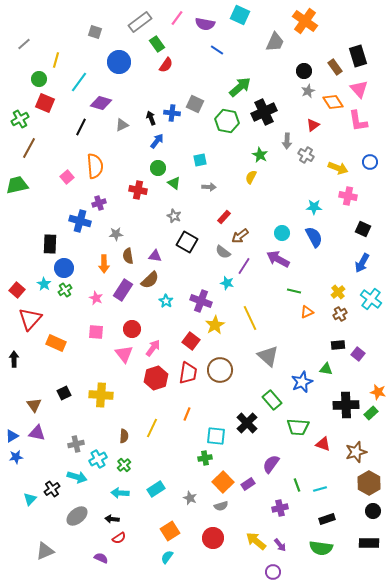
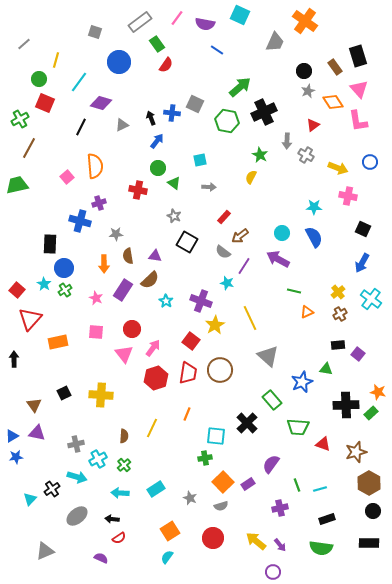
orange rectangle at (56, 343): moved 2 px right, 1 px up; rotated 36 degrees counterclockwise
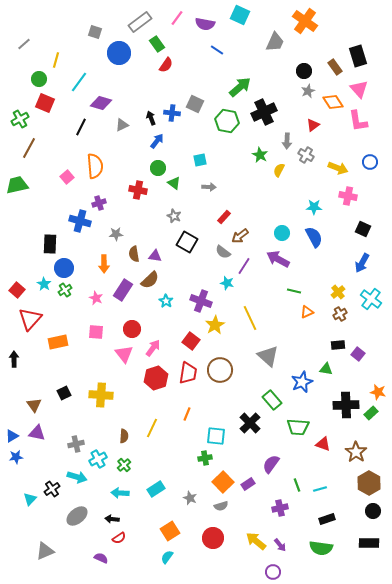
blue circle at (119, 62): moved 9 px up
yellow semicircle at (251, 177): moved 28 px right, 7 px up
brown semicircle at (128, 256): moved 6 px right, 2 px up
black cross at (247, 423): moved 3 px right
brown star at (356, 452): rotated 20 degrees counterclockwise
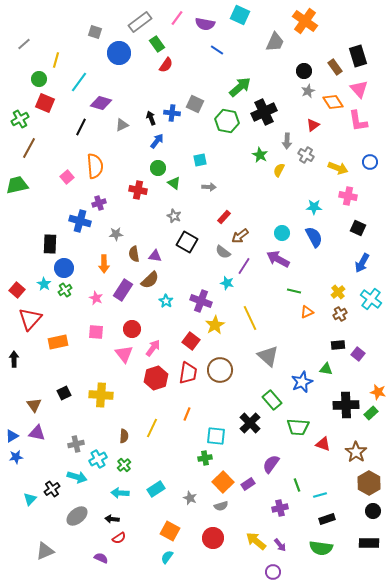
black square at (363, 229): moved 5 px left, 1 px up
cyan line at (320, 489): moved 6 px down
orange square at (170, 531): rotated 30 degrees counterclockwise
